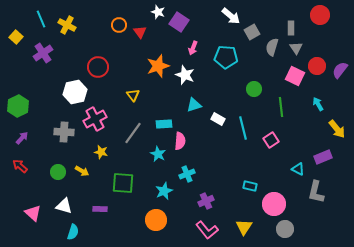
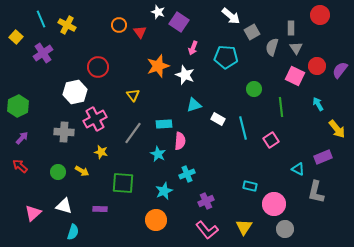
pink triangle at (33, 213): rotated 36 degrees clockwise
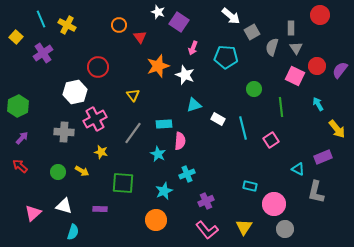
red triangle at (140, 32): moved 5 px down
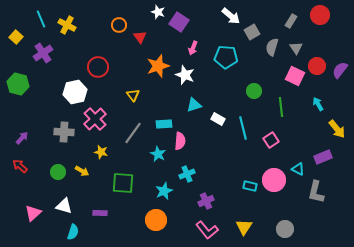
gray rectangle at (291, 28): moved 7 px up; rotated 32 degrees clockwise
green circle at (254, 89): moved 2 px down
green hexagon at (18, 106): moved 22 px up; rotated 20 degrees counterclockwise
pink cross at (95, 119): rotated 15 degrees counterclockwise
pink circle at (274, 204): moved 24 px up
purple rectangle at (100, 209): moved 4 px down
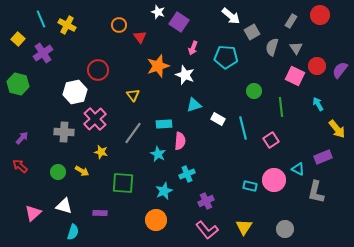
yellow square at (16, 37): moved 2 px right, 2 px down
red circle at (98, 67): moved 3 px down
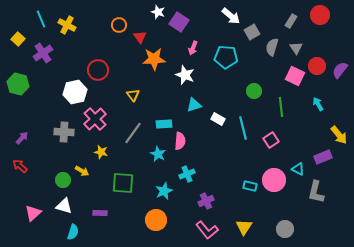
orange star at (158, 66): moved 4 px left, 7 px up; rotated 15 degrees clockwise
yellow arrow at (337, 129): moved 2 px right, 6 px down
green circle at (58, 172): moved 5 px right, 8 px down
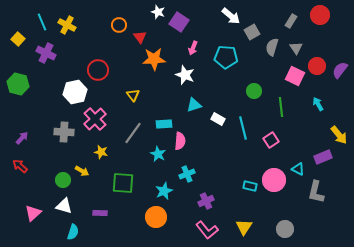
cyan line at (41, 19): moved 1 px right, 3 px down
purple cross at (43, 53): moved 3 px right; rotated 30 degrees counterclockwise
orange circle at (156, 220): moved 3 px up
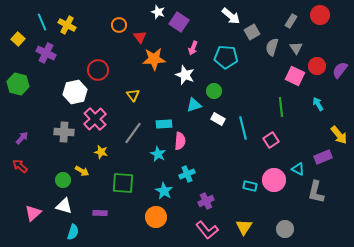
green circle at (254, 91): moved 40 px left
cyan star at (164, 191): rotated 18 degrees counterclockwise
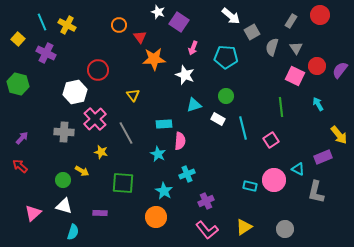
green circle at (214, 91): moved 12 px right, 5 px down
gray line at (133, 133): moved 7 px left; rotated 65 degrees counterclockwise
yellow triangle at (244, 227): rotated 24 degrees clockwise
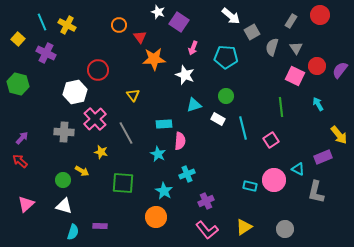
red arrow at (20, 166): moved 5 px up
pink triangle at (33, 213): moved 7 px left, 9 px up
purple rectangle at (100, 213): moved 13 px down
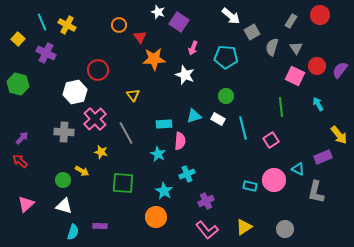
cyan triangle at (194, 105): moved 11 px down
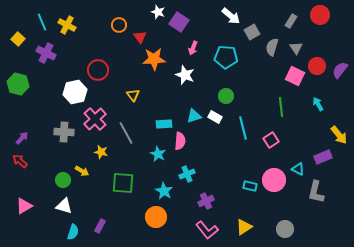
white rectangle at (218, 119): moved 3 px left, 2 px up
pink triangle at (26, 204): moved 2 px left, 2 px down; rotated 12 degrees clockwise
purple rectangle at (100, 226): rotated 64 degrees counterclockwise
